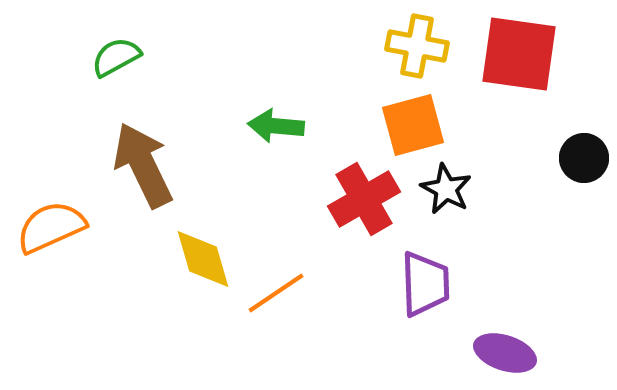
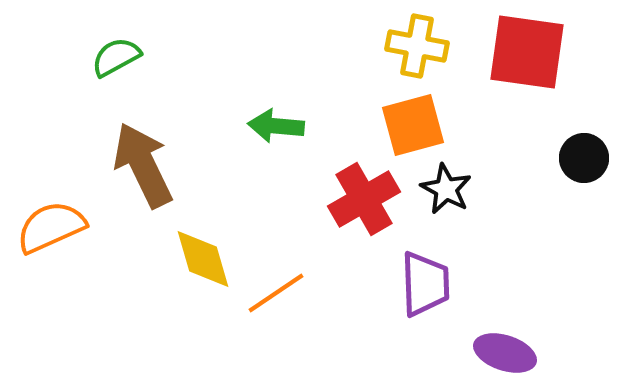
red square: moved 8 px right, 2 px up
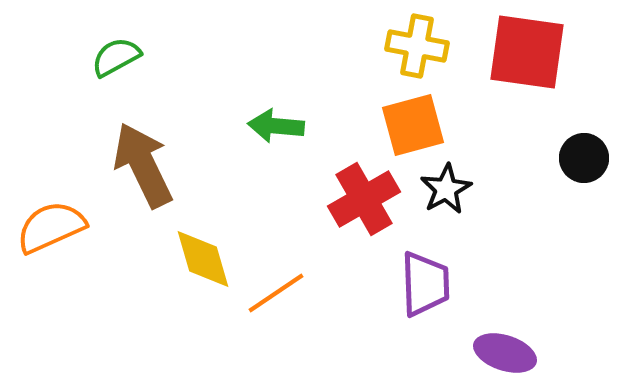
black star: rotated 15 degrees clockwise
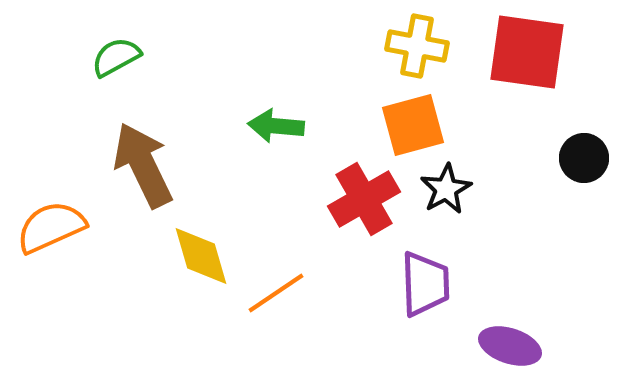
yellow diamond: moved 2 px left, 3 px up
purple ellipse: moved 5 px right, 7 px up
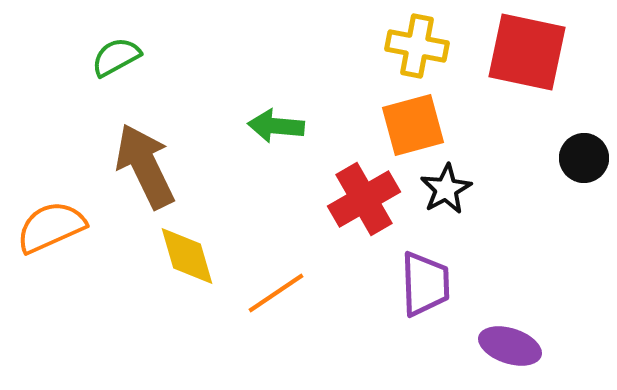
red square: rotated 4 degrees clockwise
brown arrow: moved 2 px right, 1 px down
yellow diamond: moved 14 px left
